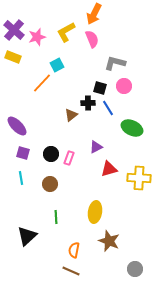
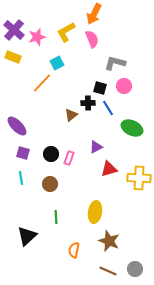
cyan square: moved 2 px up
brown line: moved 37 px right
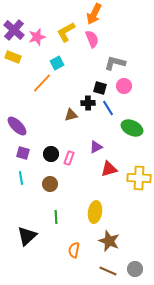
brown triangle: rotated 24 degrees clockwise
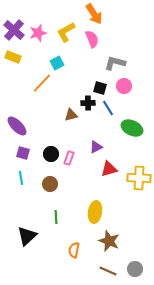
orange arrow: rotated 60 degrees counterclockwise
pink star: moved 1 px right, 4 px up
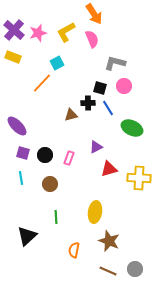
black circle: moved 6 px left, 1 px down
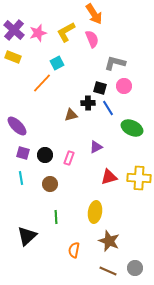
red triangle: moved 8 px down
gray circle: moved 1 px up
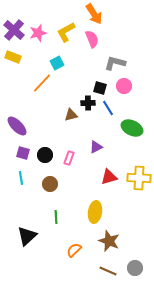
orange semicircle: rotated 35 degrees clockwise
